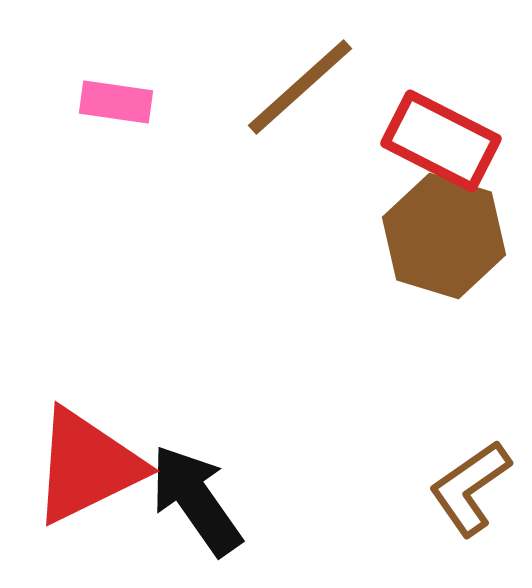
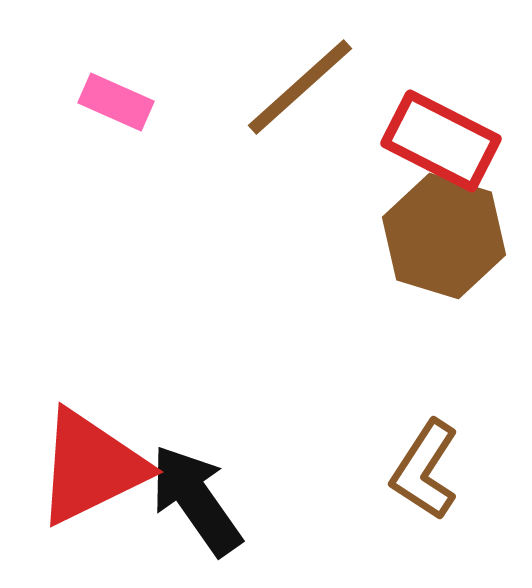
pink rectangle: rotated 16 degrees clockwise
red triangle: moved 4 px right, 1 px down
brown L-shape: moved 45 px left, 18 px up; rotated 22 degrees counterclockwise
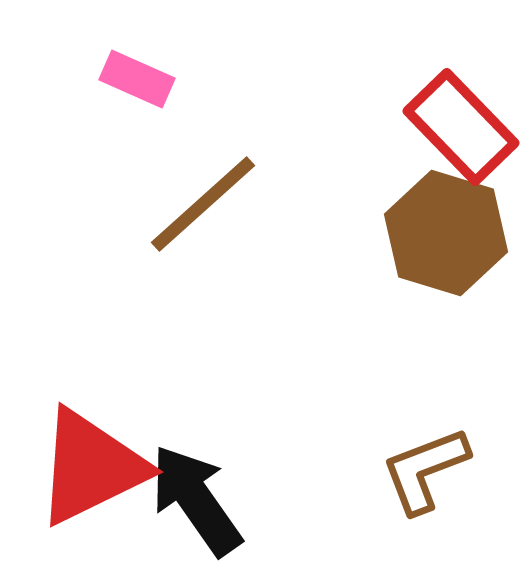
brown line: moved 97 px left, 117 px down
pink rectangle: moved 21 px right, 23 px up
red rectangle: moved 20 px right, 14 px up; rotated 19 degrees clockwise
brown hexagon: moved 2 px right, 3 px up
brown L-shape: rotated 36 degrees clockwise
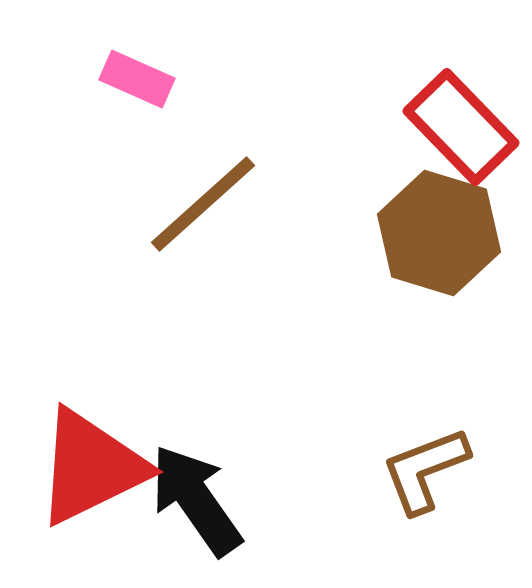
brown hexagon: moved 7 px left
